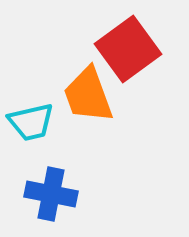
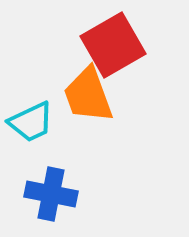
red square: moved 15 px left, 4 px up; rotated 6 degrees clockwise
cyan trapezoid: rotated 12 degrees counterclockwise
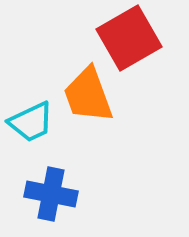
red square: moved 16 px right, 7 px up
